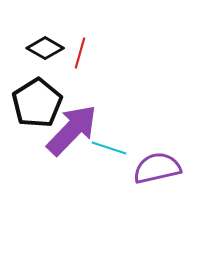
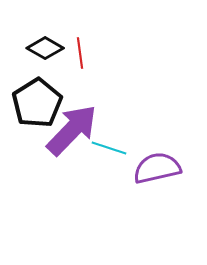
red line: rotated 24 degrees counterclockwise
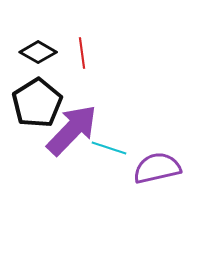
black diamond: moved 7 px left, 4 px down
red line: moved 2 px right
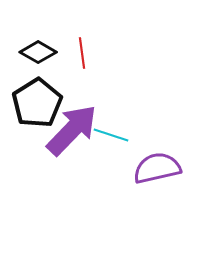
cyan line: moved 2 px right, 13 px up
